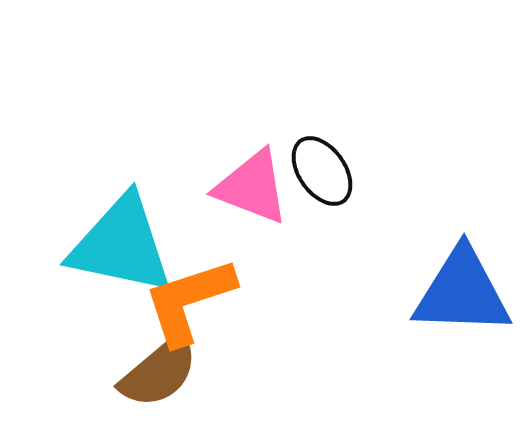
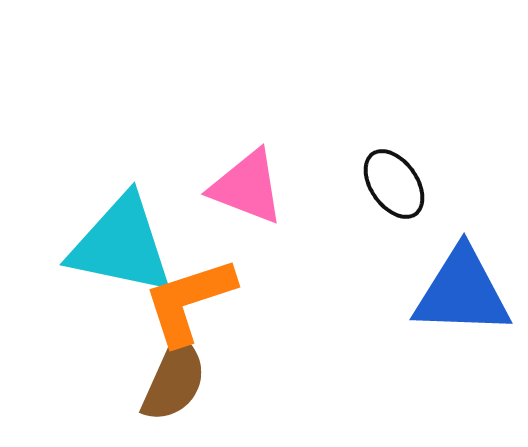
black ellipse: moved 72 px right, 13 px down
pink triangle: moved 5 px left
brown semicircle: moved 15 px right, 8 px down; rotated 26 degrees counterclockwise
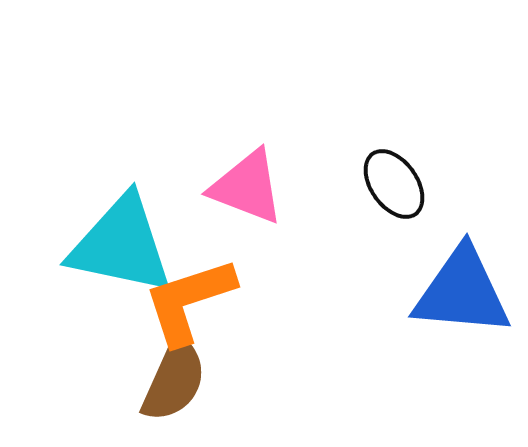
blue triangle: rotated 3 degrees clockwise
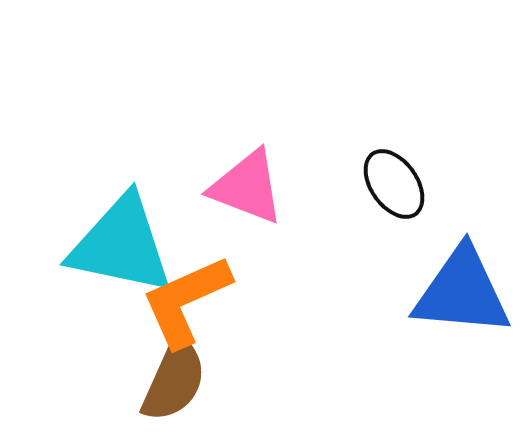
orange L-shape: moved 3 px left; rotated 6 degrees counterclockwise
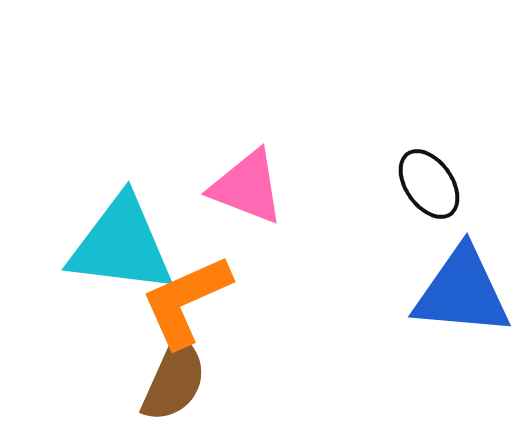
black ellipse: moved 35 px right
cyan triangle: rotated 5 degrees counterclockwise
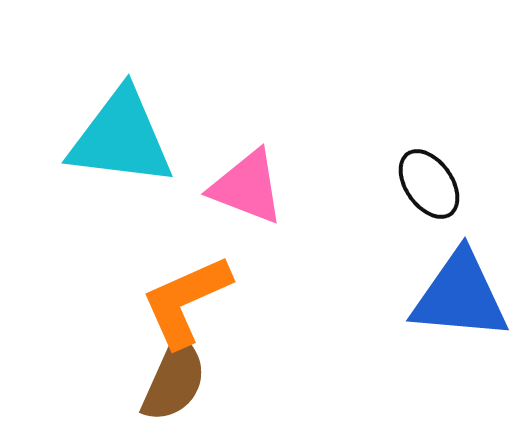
cyan triangle: moved 107 px up
blue triangle: moved 2 px left, 4 px down
